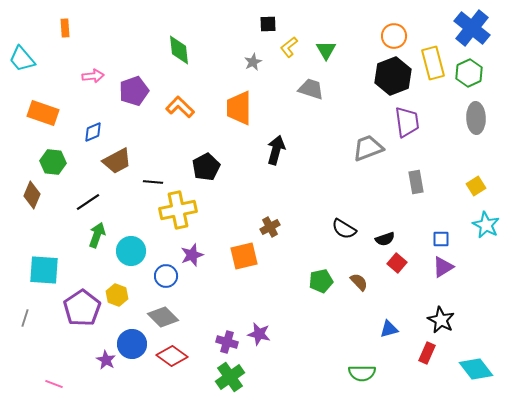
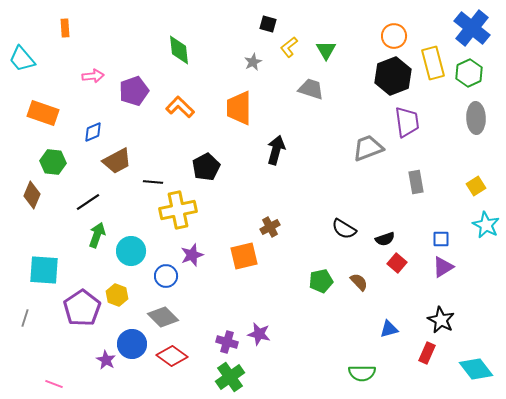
black square at (268, 24): rotated 18 degrees clockwise
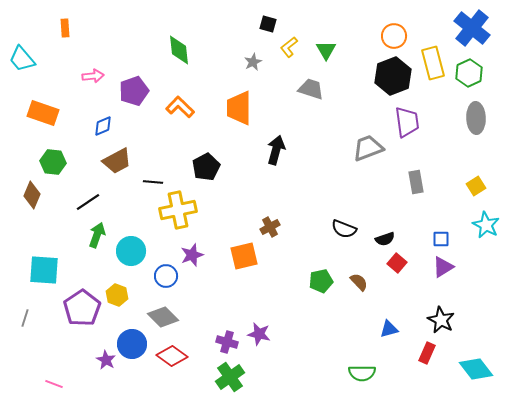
blue diamond at (93, 132): moved 10 px right, 6 px up
black semicircle at (344, 229): rotated 10 degrees counterclockwise
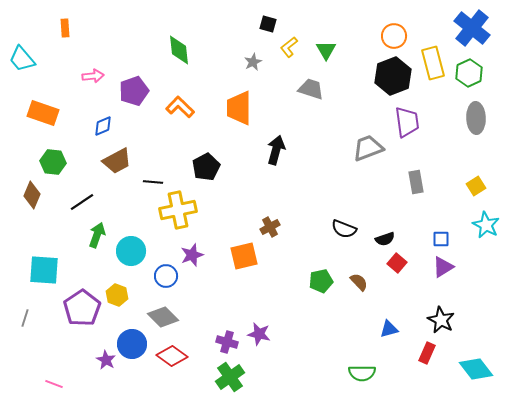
black line at (88, 202): moved 6 px left
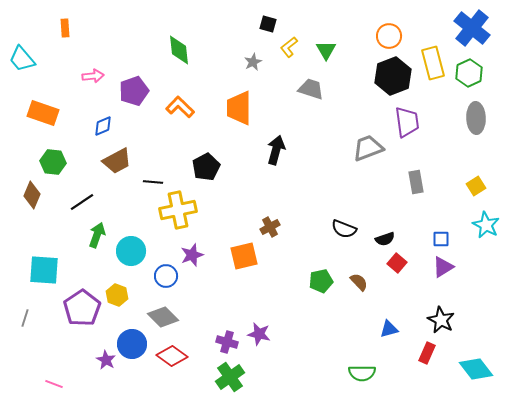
orange circle at (394, 36): moved 5 px left
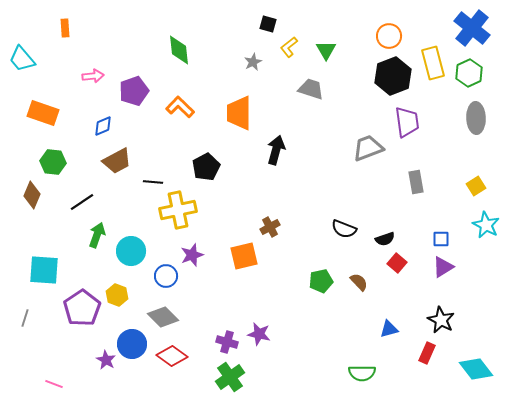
orange trapezoid at (239, 108): moved 5 px down
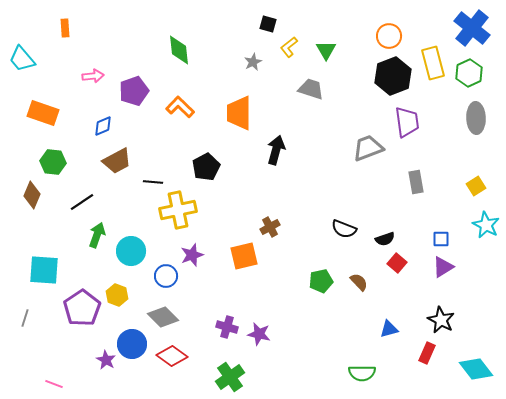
purple cross at (227, 342): moved 15 px up
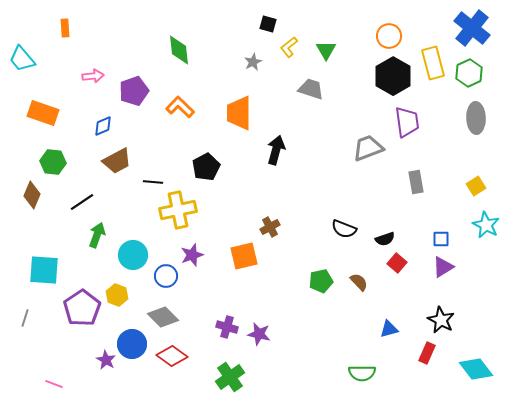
black hexagon at (393, 76): rotated 9 degrees counterclockwise
cyan circle at (131, 251): moved 2 px right, 4 px down
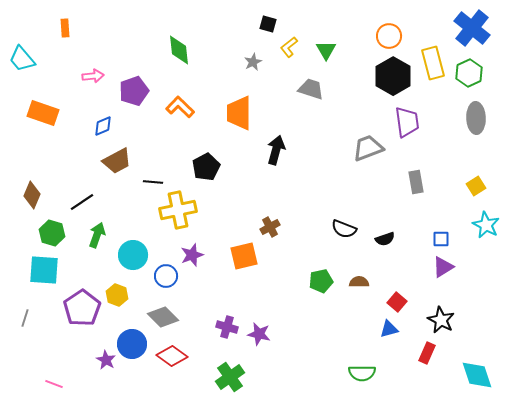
green hexagon at (53, 162): moved 1 px left, 71 px down; rotated 10 degrees clockwise
red square at (397, 263): moved 39 px down
brown semicircle at (359, 282): rotated 48 degrees counterclockwise
cyan diamond at (476, 369): moved 1 px right, 6 px down; rotated 20 degrees clockwise
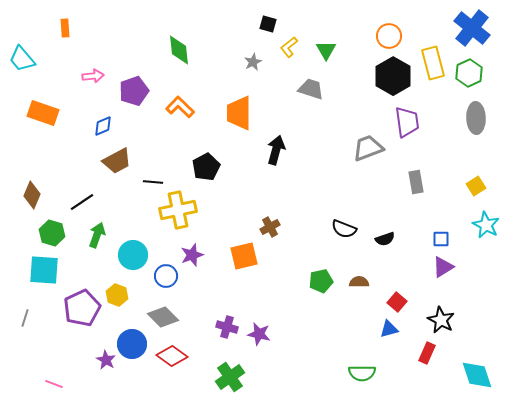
purple pentagon at (82, 308): rotated 9 degrees clockwise
